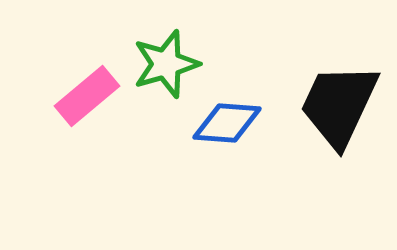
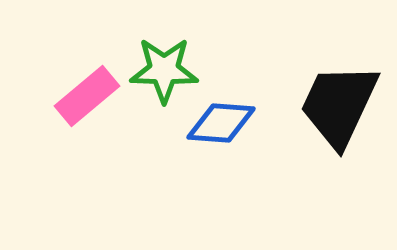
green star: moved 2 px left, 6 px down; rotated 18 degrees clockwise
blue diamond: moved 6 px left
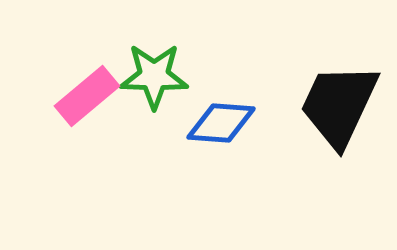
green star: moved 10 px left, 6 px down
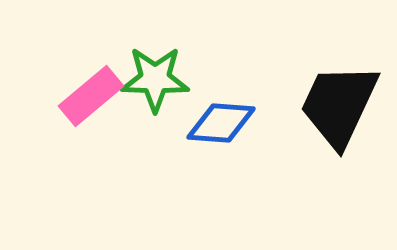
green star: moved 1 px right, 3 px down
pink rectangle: moved 4 px right
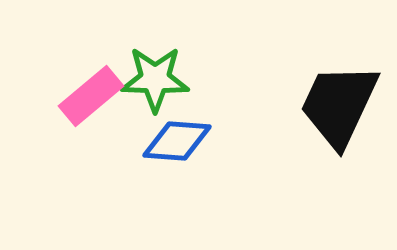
blue diamond: moved 44 px left, 18 px down
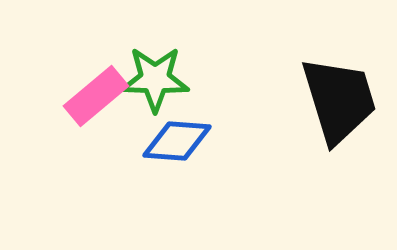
pink rectangle: moved 5 px right
black trapezoid: moved 5 px up; rotated 138 degrees clockwise
